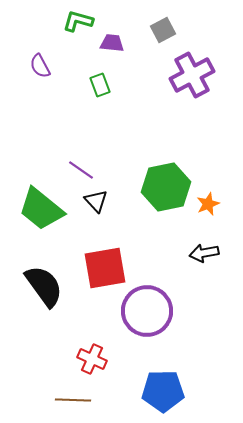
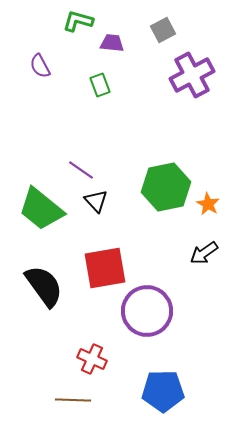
orange star: rotated 20 degrees counterclockwise
black arrow: rotated 24 degrees counterclockwise
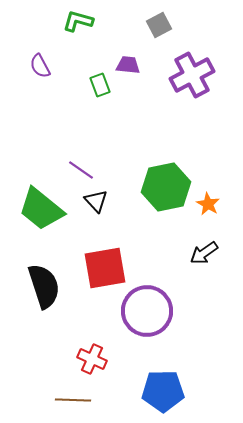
gray square: moved 4 px left, 5 px up
purple trapezoid: moved 16 px right, 22 px down
black semicircle: rotated 18 degrees clockwise
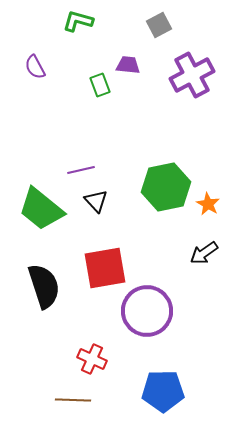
purple semicircle: moved 5 px left, 1 px down
purple line: rotated 48 degrees counterclockwise
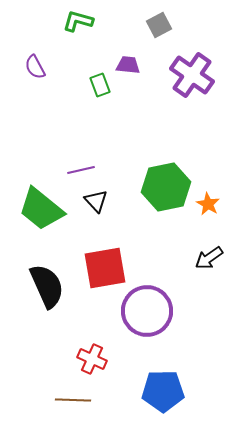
purple cross: rotated 27 degrees counterclockwise
black arrow: moved 5 px right, 5 px down
black semicircle: moved 3 px right; rotated 6 degrees counterclockwise
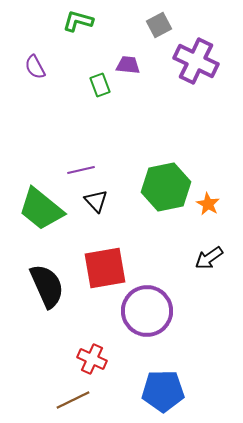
purple cross: moved 4 px right, 14 px up; rotated 9 degrees counterclockwise
brown line: rotated 28 degrees counterclockwise
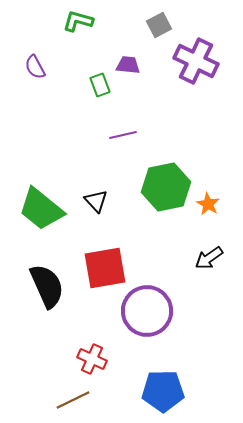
purple line: moved 42 px right, 35 px up
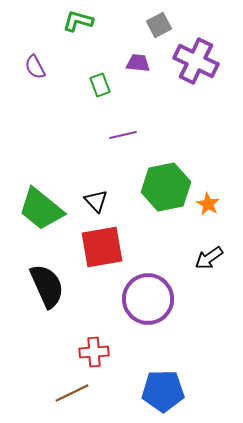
purple trapezoid: moved 10 px right, 2 px up
red square: moved 3 px left, 21 px up
purple circle: moved 1 px right, 12 px up
red cross: moved 2 px right, 7 px up; rotated 28 degrees counterclockwise
brown line: moved 1 px left, 7 px up
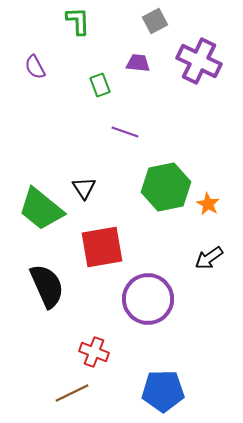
green L-shape: rotated 72 degrees clockwise
gray square: moved 4 px left, 4 px up
purple cross: moved 3 px right
purple line: moved 2 px right, 3 px up; rotated 32 degrees clockwise
black triangle: moved 12 px left, 13 px up; rotated 10 degrees clockwise
red cross: rotated 24 degrees clockwise
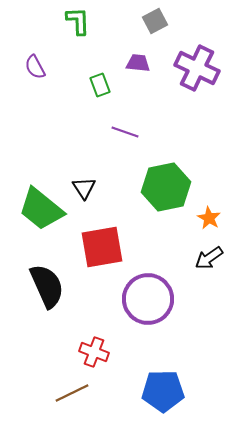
purple cross: moved 2 px left, 7 px down
orange star: moved 1 px right, 14 px down
